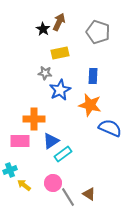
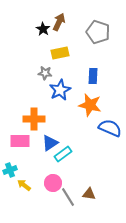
blue triangle: moved 1 px left, 2 px down
brown triangle: rotated 24 degrees counterclockwise
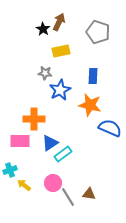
yellow rectangle: moved 1 px right, 2 px up
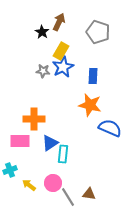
black star: moved 1 px left, 3 px down
yellow rectangle: rotated 48 degrees counterclockwise
gray star: moved 2 px left, 2 px up
blue star: moved 3 px right, 23 px up
cyan rectangle: rotated 48 degrees counterclockwise
yellow arrow: moved 5 px right
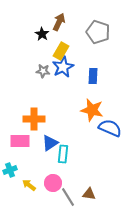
black star: moved 2 px down
orange star: moved 2 px right, 5 px down
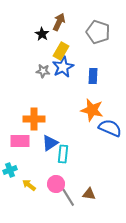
pink circle: moved 3 px right, 1 px down
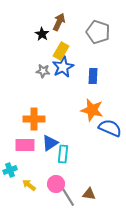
pink rectangle: moved 5 px right, 4 px down
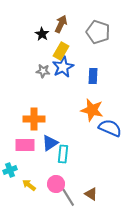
brown arrow: moved 2 px right, 2 px down
brown triangle: moved 2 px right; rotated 24 degrees clockwise
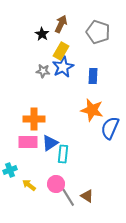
blue semicircle: rotated 90 degrees counterclockwise
pink rectangle: moved 3 px right, 3 px up
brown triangle: moved 4 px left, 2 px down
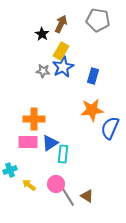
gray pentagon: moved 12 px up; rotated 10 degrees counterclockwise
blue rectangle: rotated 14 degrees clockwise
orange star: rotated 20 degrees counterclockwise
